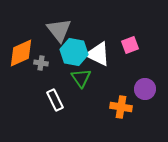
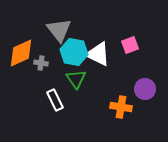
green triangle: moved 5 px left, 1 px down
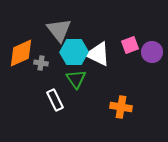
cyan hexagon: rotated 12 degrees counterclockwise
purple circle: moved 7 px right, 37 px up
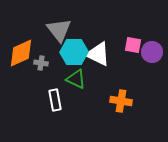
pink square: moved 3 px right; rotated 30 degrees clockwise
green triangle: rotated 30 degrees counterclockwise
white rectangle: rotated 15 degrees clockwise
orange cross: moved 6 px up
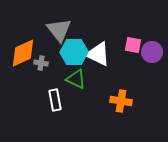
orange diamond: moved 2 px right
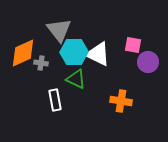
purple circle: moved 4 px left, 10 px down
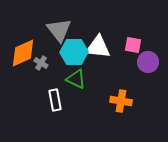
white triangle: moved 7 px up; rotated 20 degrees counterclockwise
gray cross: rotated 24 degrees clockwise
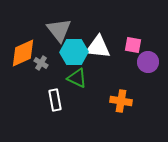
green triangle: moved 1 px right, 1 px up
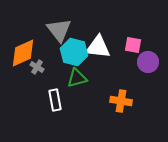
cyan hexagon: rotated 16 degrees clockwise
gray cross: moved 4 px left, 4 px down
green triangle: rotated 40 degrees counterclockwise
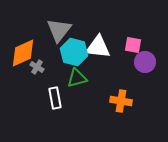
gray triangle: rotated 16 degrees clockwise
purple circle: moved 3 px left
white rectangle: moved 2 px up
